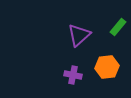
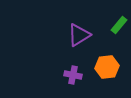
green rectangle: moved 1 px right, 2 px up
purple triangle: rotated 10 degrees clockwise
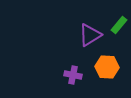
purple triangle: moved 11 px right
orange hexagon: rotated 10 degrees clockwise
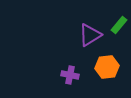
orange hexagon: rotated 10 degrees counterclockwise
purple cross: moved 3 px left
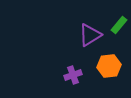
orange hexagon: moved 2 px right, 1 px up
purple cross: moved 3 px right; rotated 30 degrees counterclockwise
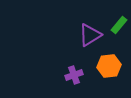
purple cross: moved 1 px right
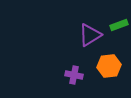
green rectangle: rotated 30 degrees clockwise
purple cross: rotated 30 degrees clockwise
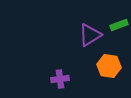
orange hexagon: rotated 15 degrees clockwise
purple cross: moved 14 px left, 4 px down; rotated 18 degrees counterclockwise
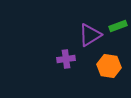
green rectangle: moved 1 px left, 1 px down
purple cross: moved 6 px right, 20 px up
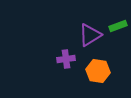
orange hexagon: moved 11 px left, 5 px down
